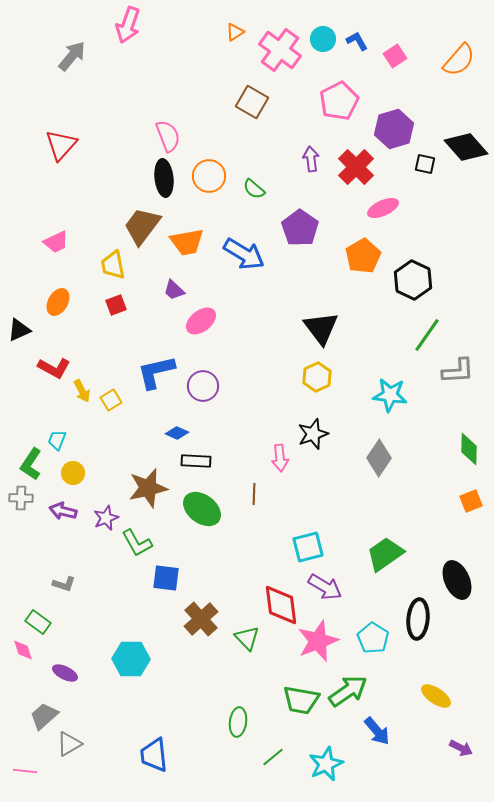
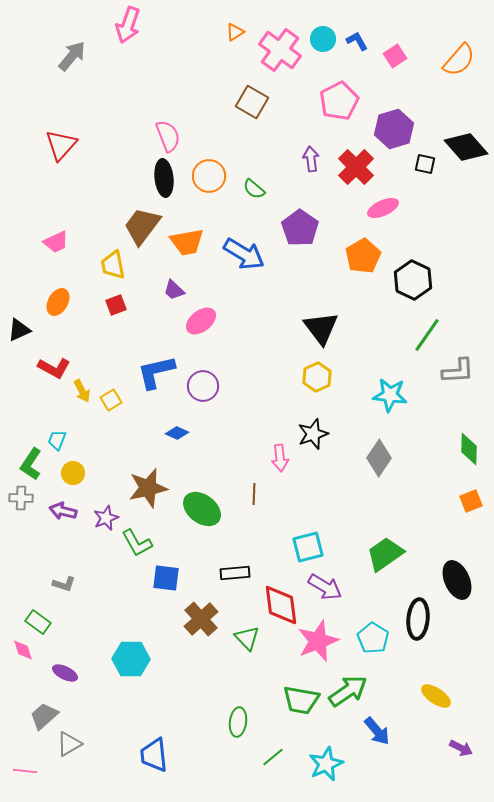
black rectangle at (196, 461): moved 39 px right, 112 px down; rotated 8 degrees counterclockwise
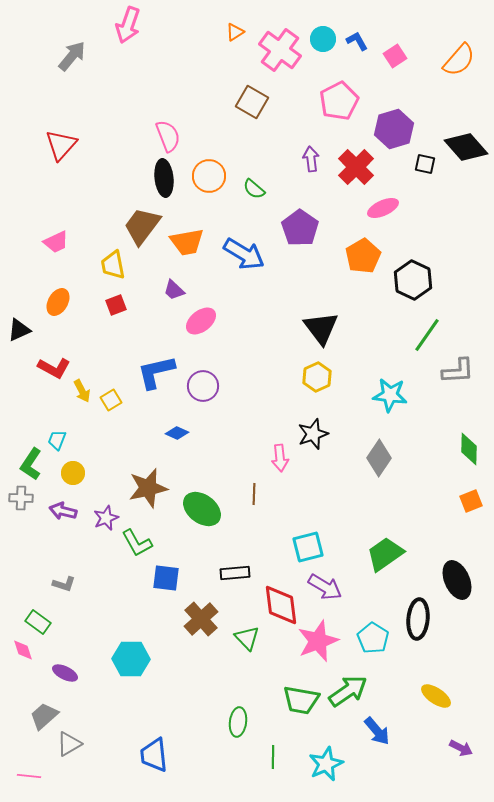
green line at (273, 757): rotated 50 degrees counterclockwise
pink line at (25, 771): moved 4 px right, 5 px down
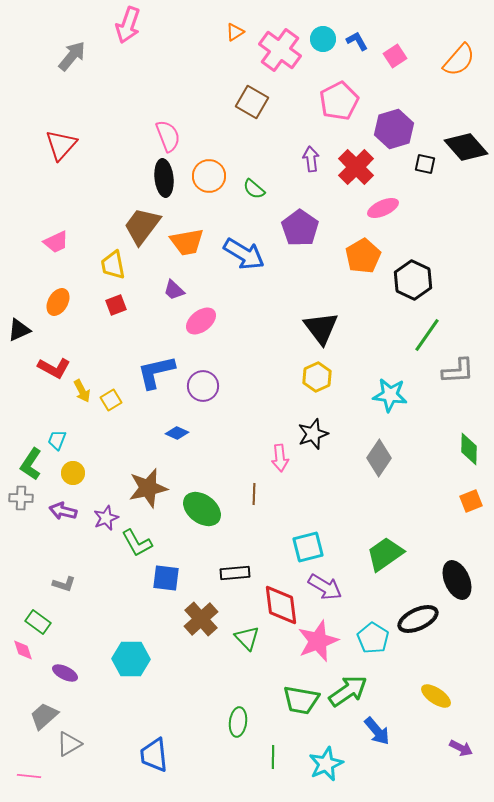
black ellipse at (418, 619): rotated 60 degrees clockwise
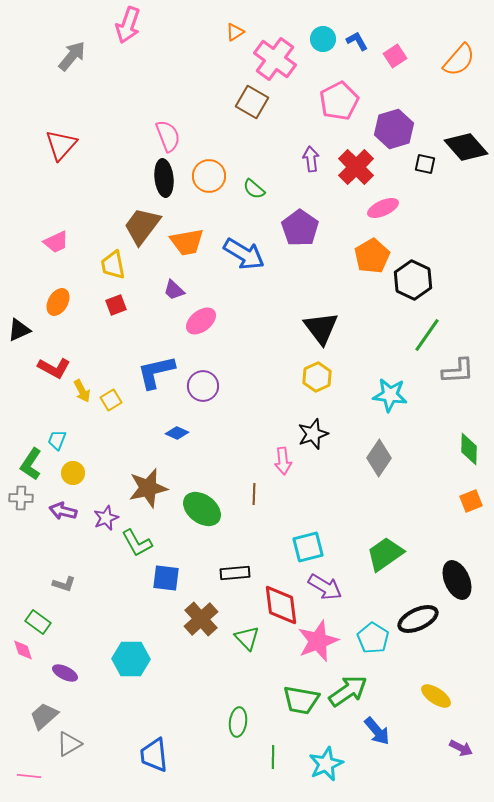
pink cross at (280, 50): moved 5 px left, 9 px down
orange pentagon at (363, 256): moved 9 px right
pink arrow at (280, 458): moved 3 px right, 3 px down
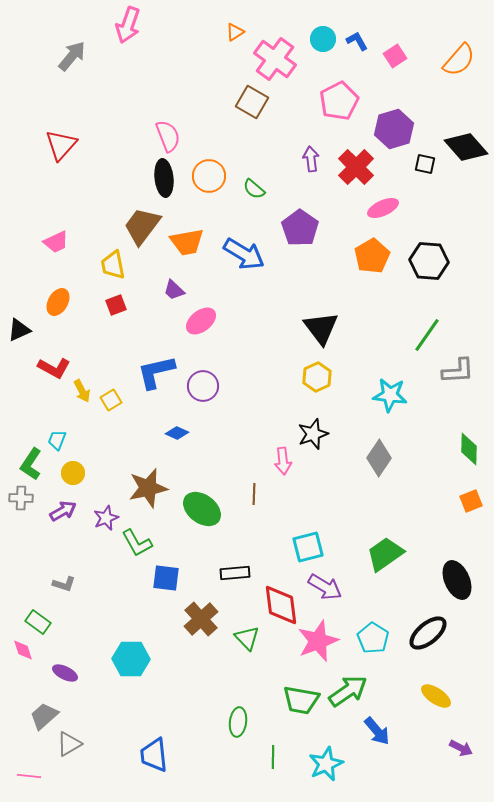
black hexagon at (413, 280): moved 16 px right, 19 px up; rotated 21 degrees counterclockwise
purple arrow at (63, 511): rotated 136 degrees clockwise
black ellipse at (418, 619): moved 10 px right, 14 px down; rotated 15 degrees counterclockwise
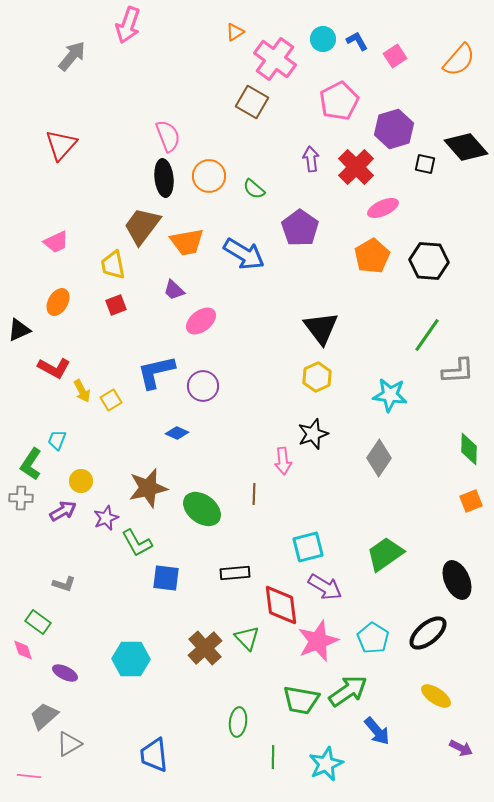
yellow circle at (73, 473): moved 8 px right, 8 px down
brown cross at (201, 619): moved 4 px right, 29 px down
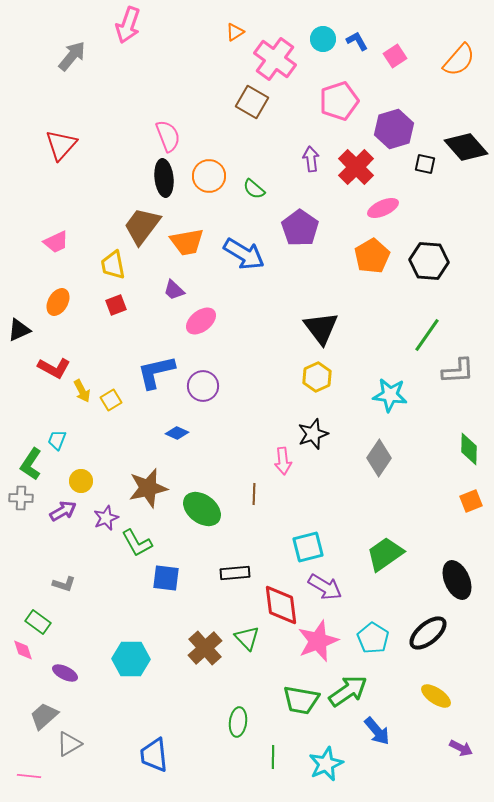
pink pentagon at (339, 101): rotated 9 degrees clockwise
